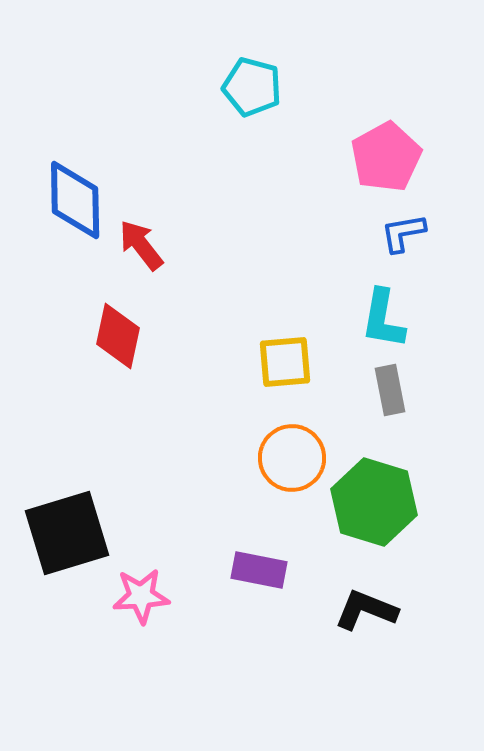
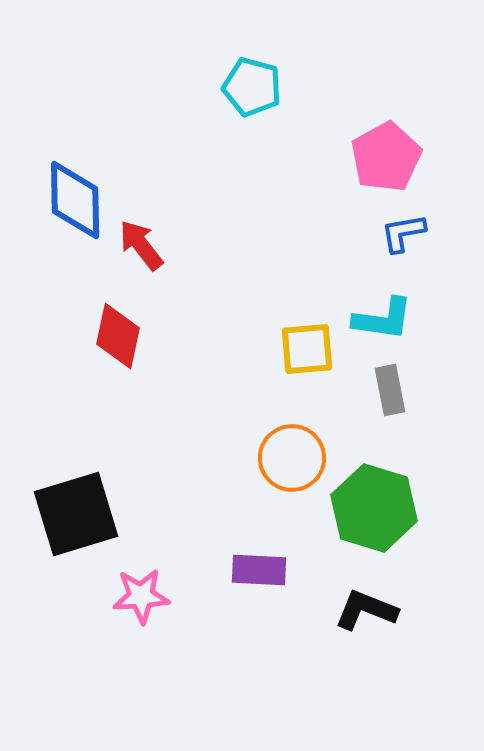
cyan L-shape: rotated 92 degrees counterclockwise
yellow square: moved 22 px right, 13 px up
green hexagon: moved 6 px down
black square: moved 9 px right, 19 px up
purple rectangle: rotated 8 degrees counterclockwise
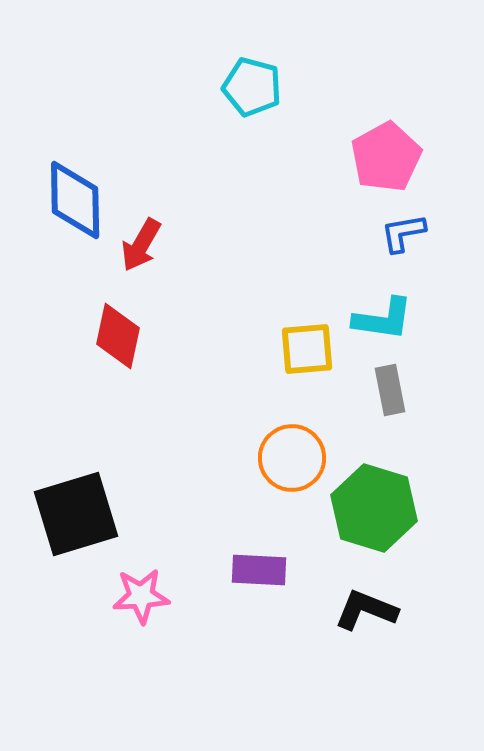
red arrow: rotated 112 degrees counterclockwise
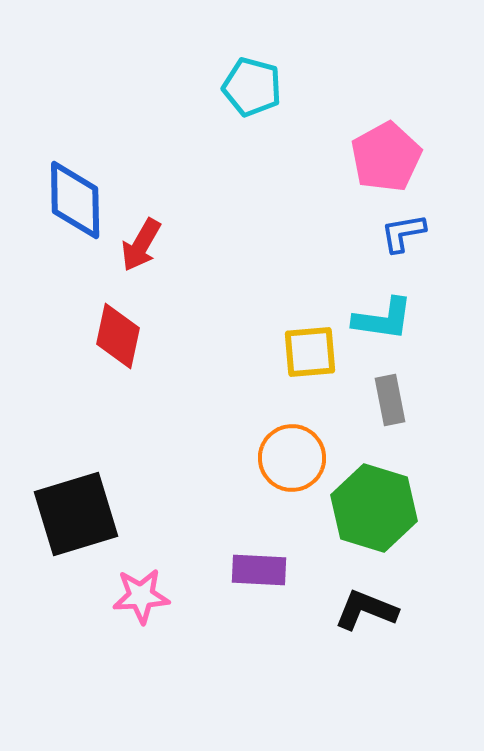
yellow square: moved 3 px right, 3 px down
gray rectangle: moved 10 px down
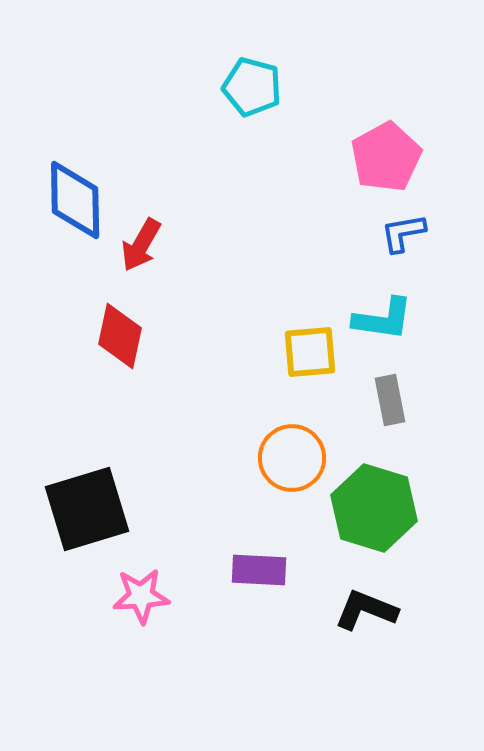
red diamond: moved 2 px right
black square: moved 11 px right, 5 px up
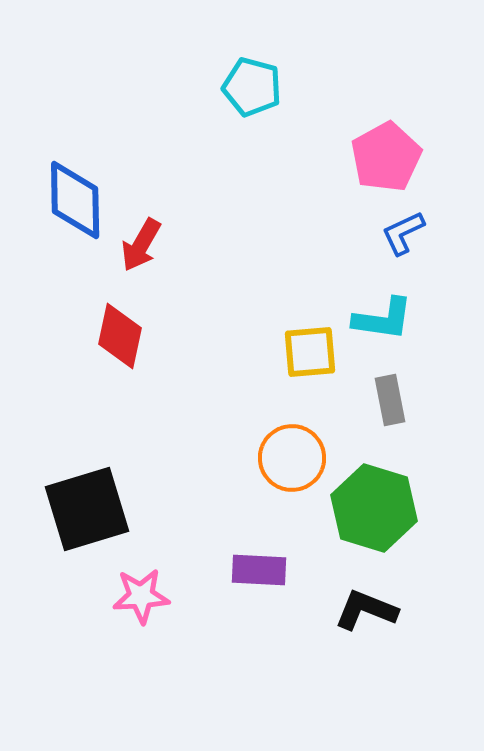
blue L-shape: rotated 15 degrees counterclockwise
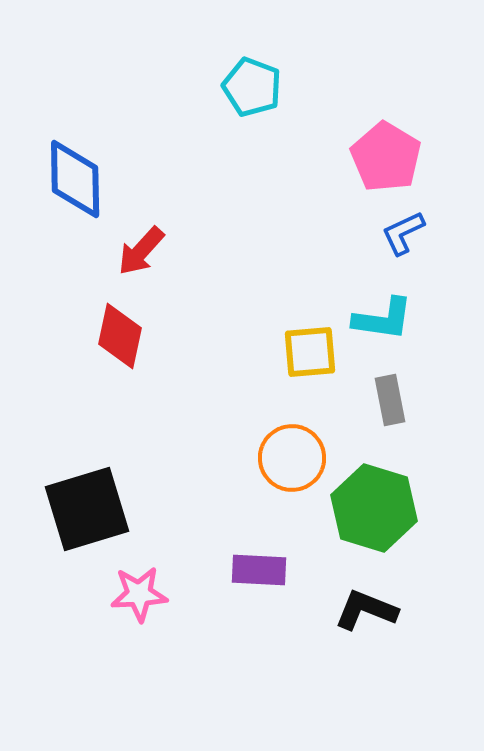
cyan pentagon: rotated 6 degrees clockwise
pink pentagon: rotated 12 degrees counterclockwise
blue diamond: moved 21 px up
red arrow: moved 6 px down; rotated 12 degrees clockwise
pink star: moved 2 px left, 2 px up
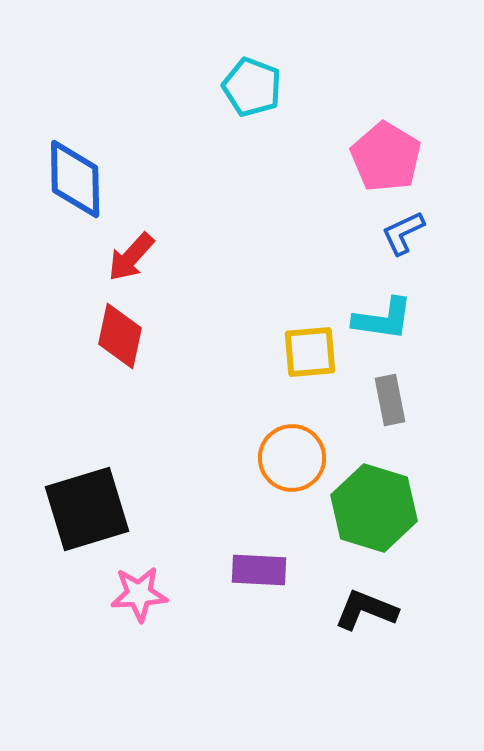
red arrow: moved 10 px left, 6 px down
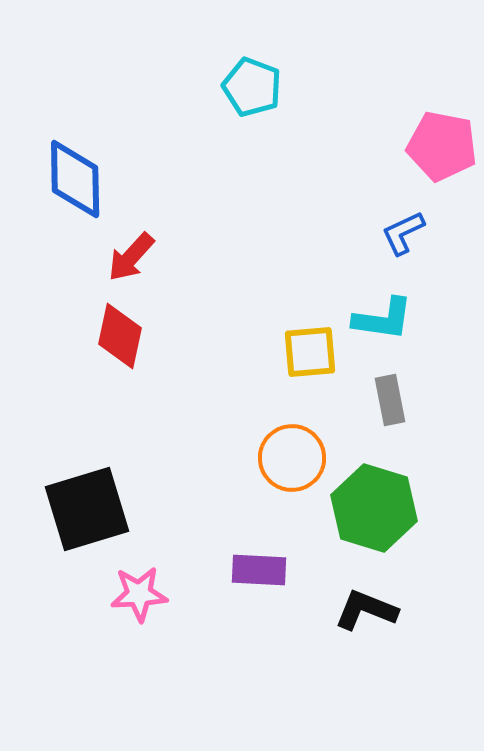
pink pentagon: moved 56 px right, 11 px up; rotated 20 degrees counterclockwise
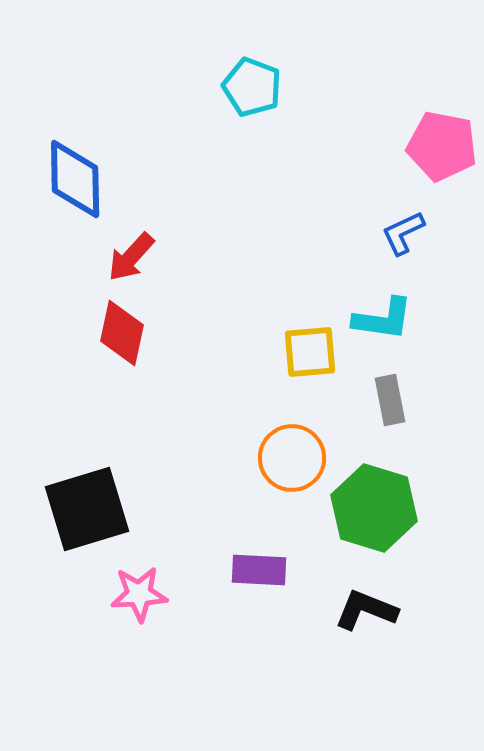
red diamond: moved 2 px right, 3 px up
